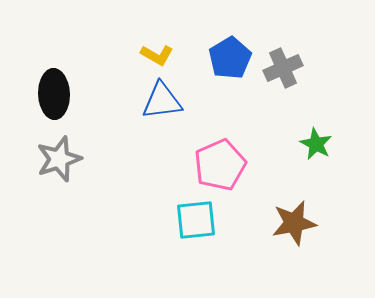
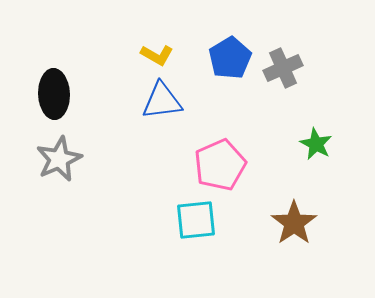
gray star: rotated 6 degrees counterclockwise
brown star: rotated 24 degrees counterclockwise
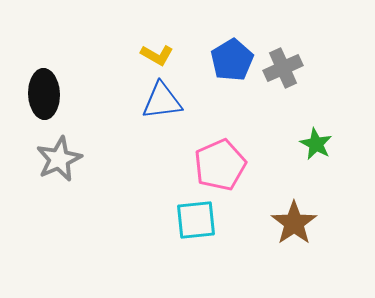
blue pentagon: moved 2 px right, 2 px down
black ellipse: moved 10 px left
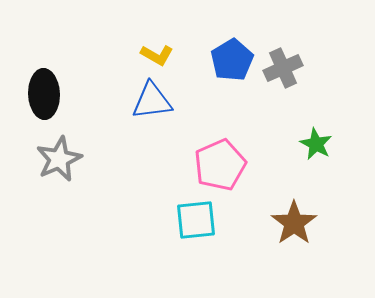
blue triangle: moved 10 px left
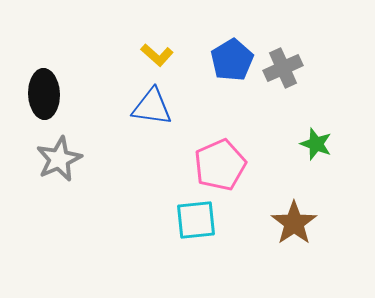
yellow L-shape: rotated 12 degrees clockwise
blue triangle: moved 6 px down; rotated 15 degrees clockwise
green star: rotated 8 degrees counterclockwise
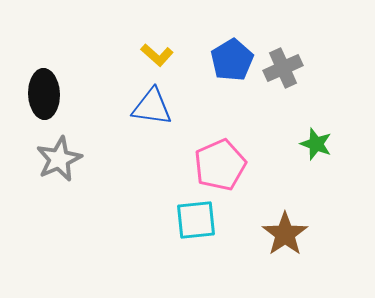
brown star: moved 9 px left, 11 px down
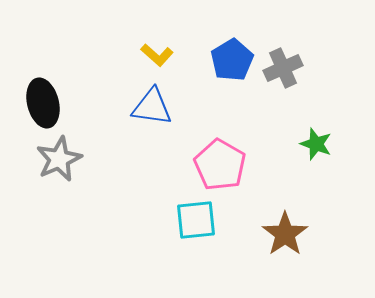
black ellipse: moved 1 px left, 9 px down; rotated 12 degrees counterclockwise
pink pentagon: rotated 18 degrees counterclockwise
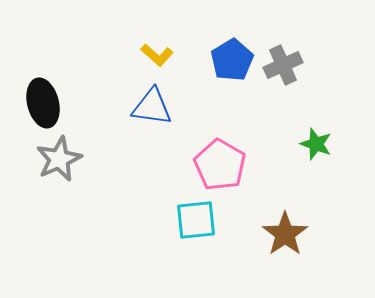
gray cross: moved 3 px up
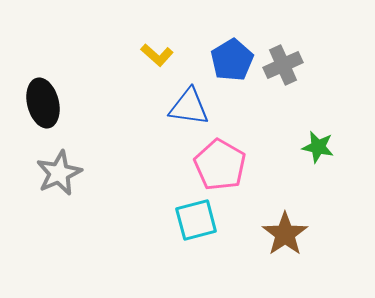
blue triangle: moved 37 px right
green star: moved 2 px right, 3 px down; rotated 8 degrees counterclockwise
gray star: moved 14 px down
cyan square: rotated 9 degrees counterclockwise
